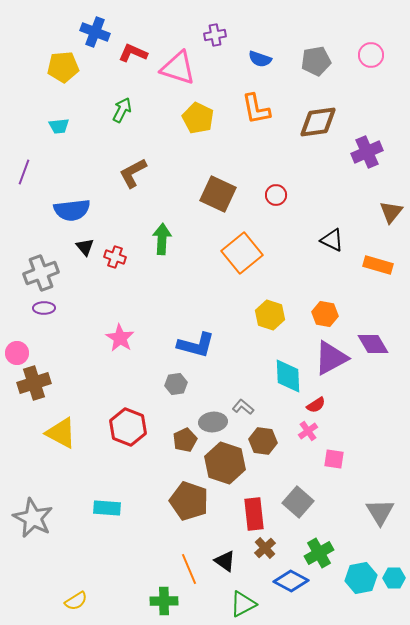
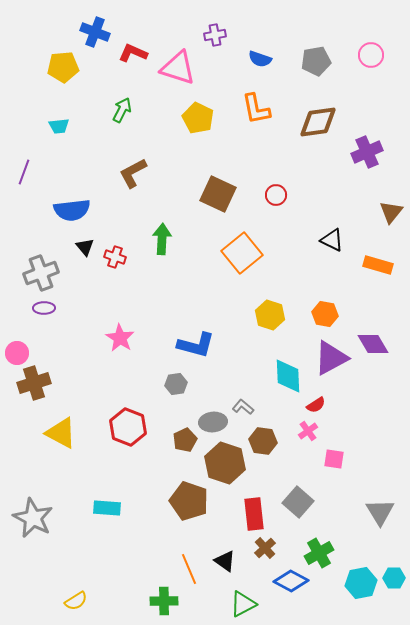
cyan hexagon at (361, 578): moved 5 px down
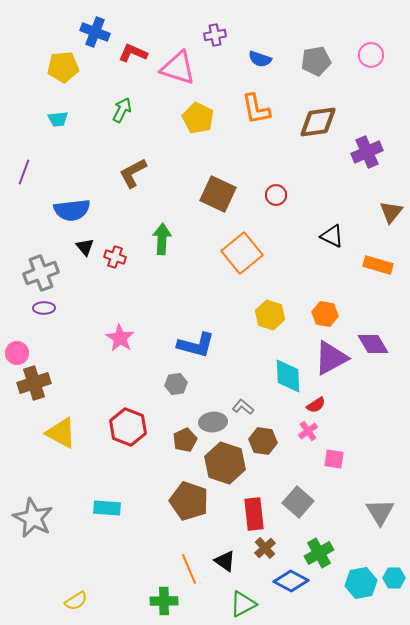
cyan trapezoid at (59, 126): moved 1 px left, 7 px up
black triangle at (332, 240): moved 4 px up
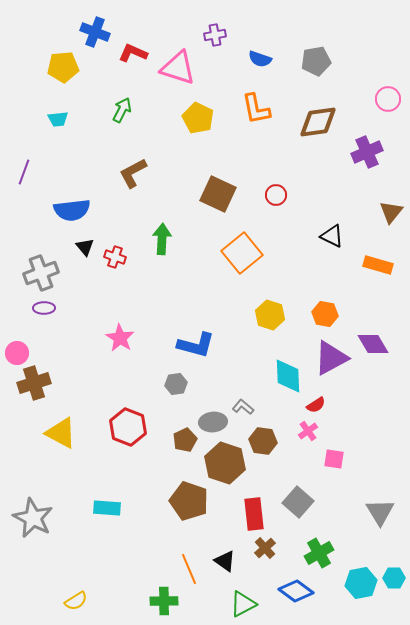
pink circle at (371, 55): moved 17 px right, 44 px down
blue diamond at (291, 581): moved 5 px right, 10 px down; rotated 8 degrees clockwise
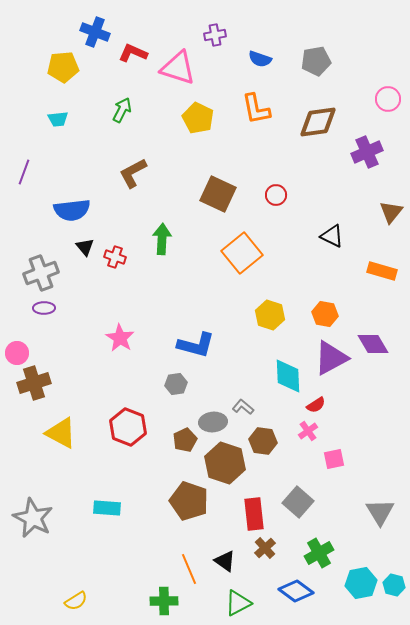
orange rectangle at (378, 265): moved 4 px right, 6 px down
pink square at (334, 459): rotated 20 degrees counterclockwise
cyan hexagon at (394, 578): moved 7 px down; rotated 15 degrees clockwise
green triangle at (243, 604): moved 5 px left, 1 px up
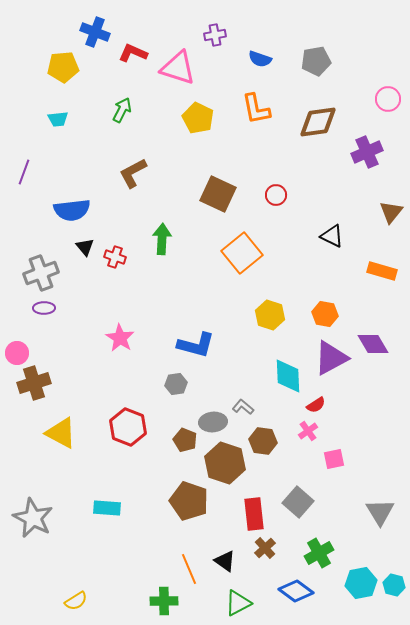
brown pentagon at (185, 440): rotated 25 degrees counterclockwise
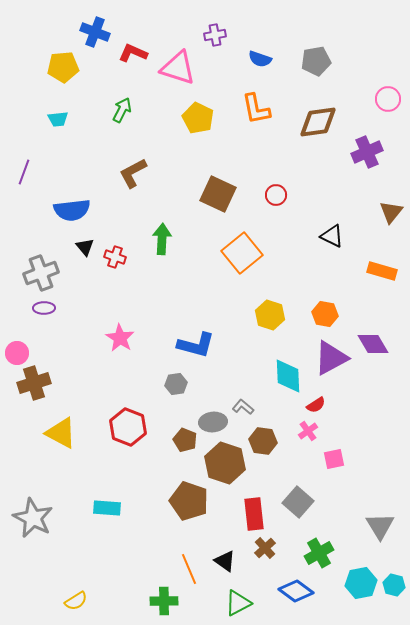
gray triangle at (380, 512): moved 14 px down
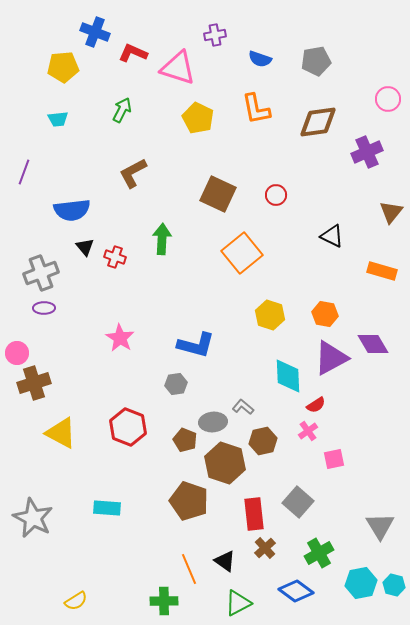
brown hexagon at (263, 441): rotated 20 degrees counterclockwise
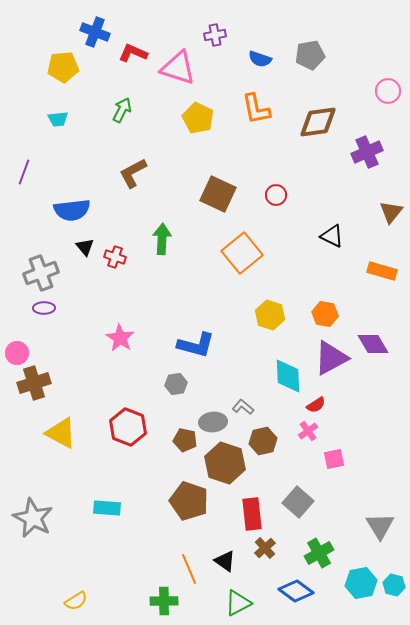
gray pentagon at (316, 61): moved 6 px left, 6 px up
pink circle at (388, 99): moved 8 px up
brown pentagon at (185, 440): rotated 10 degrees counterclockwise
red rectangle at (254, 514): moved 2 px left
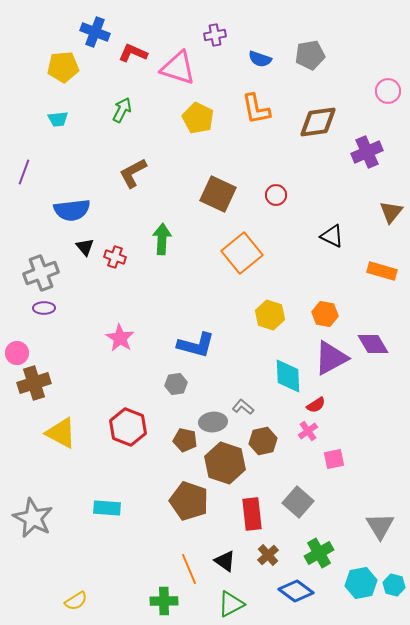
brown cross at (265, 548): moved 3 px right, 7 px down
green triangle at (238, 603): moved 7 px left, 1 px down
